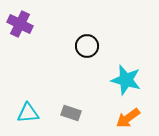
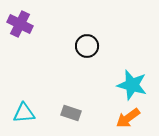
cyan star: moved 6 px right, 5 px down
cyan triangle: moved 4 px left
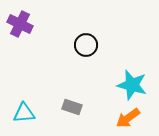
black circle: moved 1 px left, 1 px up
gray rectangle: moved 1 px right, 6 px up
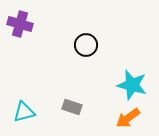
purple cross: rotated 10 degrees counterclockwise
cyan triangle: moved 1 px up; rotated 10 degrees counterclockwise
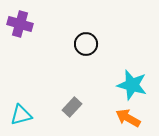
black circle: moved 1 px up
gray rectangle: rotated 66 degrees counterclockwise
cyan triangle: moved 3 px left, 3 px down
orange arrow: rotated 65 degrees clockwise
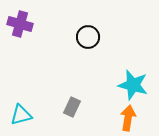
black circle: moved 2 px right, 7 px up
cyan star: moved 1 px right
gray rectangle: rotated 18 degrees counterclockwise
orange arrow: rotated 70 degrees clockwise
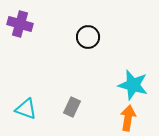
cyan triangle: moved 5 px right, 6 px up; rotated 35 degrees clockwise
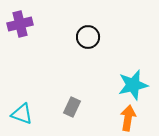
purple cross: rotated 30 degrees counterclockwise
cyan star: rotated 28 degrees counterclockwise
cyan triangle: moved 4 px left, 5 px down
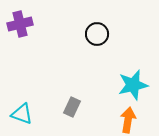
black circle: moved 9 px right, 3 px up
orange arrow: moved 2 px down
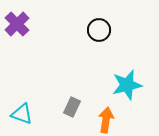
purple cross: moved 3 px left; rotated 30 degrees counterclockwise
black circle: moved 2 px right, 4 px up
cyan star: moved 6 px left
orange arrow: moved 22 px left
